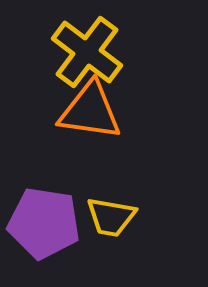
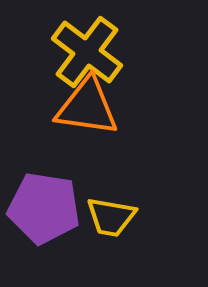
orange triangle: moved 3 px left, 4 px up
purple pentagon: moved 15 px up
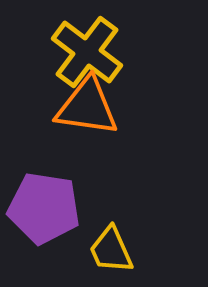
yellow trapezoid: moved 33 px down; rotated 56 degrees clockwise
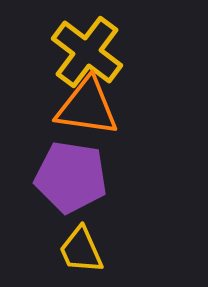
purple pentagon: moved 27 px right, 31 px up
yellow trapezoid: moved 30 px left
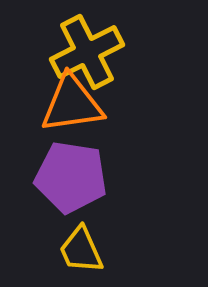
yellow cross: rotated 26 degrees clockwise
orange triangle: moved 15 px left, 3 px up; rotated 16 degrees counterclockwise
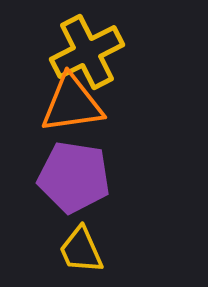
purple pentagon: moved 3 px right
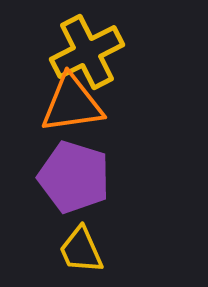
purple pentagon: rotated 8 degrees clockwise
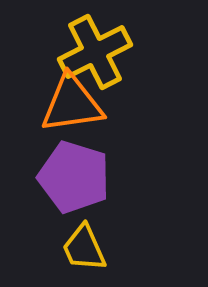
yellow cross: moved 8 px right
yellow trapezoid: moved 3 px right, 2 px up
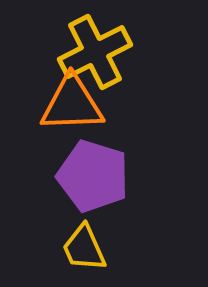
orange triangle: rotated 6 degrees clockwise
purple pentagon: moved 19 px right, 1 px up
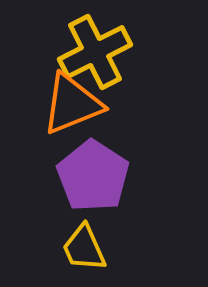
orange triangle: rotated 20 degrees counterclockwise
purple pentagon: rotated 16 degrees clockwise
